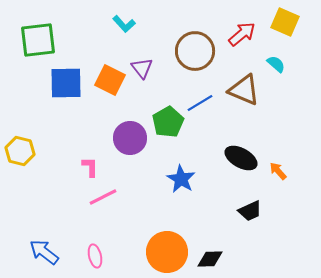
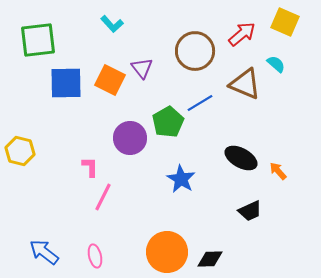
cyan L-shape: moved 12 px left
brown triangle: moved 1 px right, 6 px up
pink line: rotated 36 degrees counterclockwise
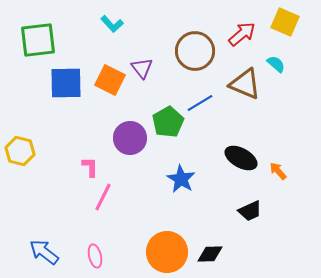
black diamond: moved 5 px up
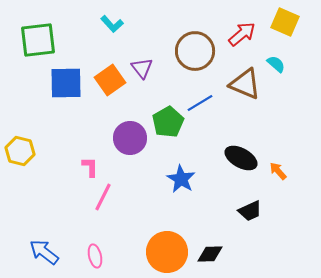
orange square: rotated 28 degrees clockwise
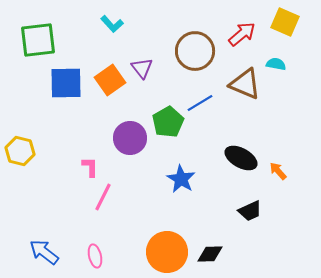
cyan semicircle: rotated 30 degrees counterclockwise
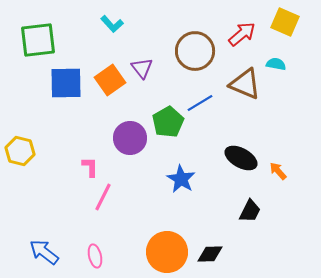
black trapezoid: rotated 40 degrees counterclockwise
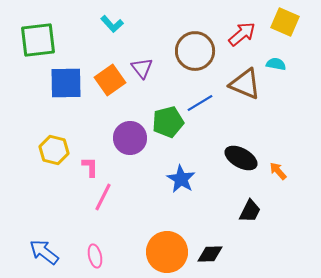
green pentagon: rotated 16 degrees clockwise
yellow hexagon: moved 34 px right, 1 px up
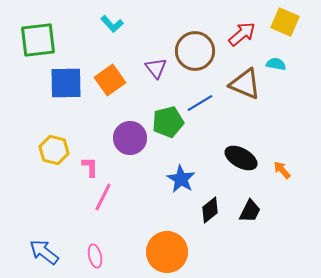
purple triangle: moved 14 px right
orange arrow: moved 4 px right, 1 px up
black diamond: moved 44 px up; rotated 36 degrees counterclockwise
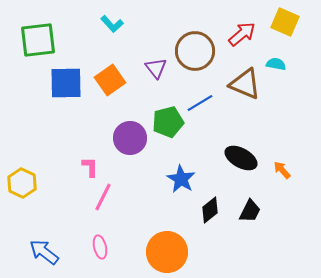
yellow hexagon: moved 32 px left, 33 px down; rotated 12 degrees clockwise
pink ellipse: moved 5 px right, 9 px up
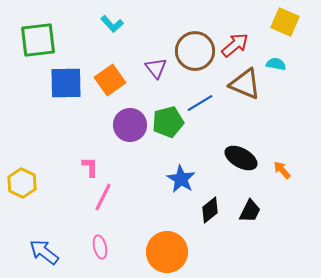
red arrow: moved 7 px left, 11 px down
purple circle: moved 13 px up
